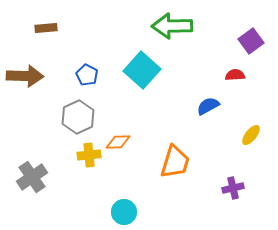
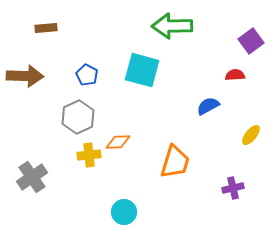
cyan square: rotated 27 degrees counterclockwise
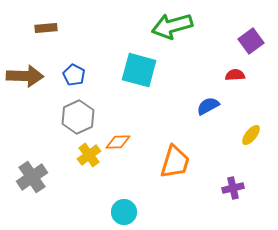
green arrow: rotated 15 degrees counterclockwise
cyan square: moved 3 px left
blue pentagon: moved 13 px left
yellow cross: rotated 30 degrees counterclockwise
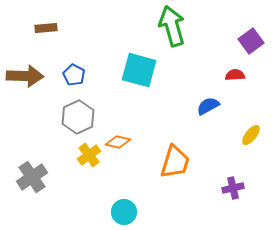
green arrow: rotated 90 degrees clockwise
orange diamond: rotated 15 degrees clockwise
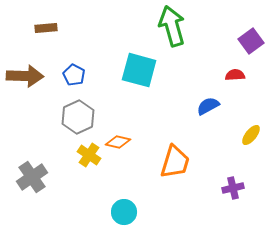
yellow cross: rotated 20 degrees counterclockwise
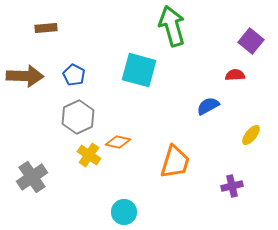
purple square: rotated 15 degrees counterclockwise
purple cross: moved 1 px left, 2 px up
